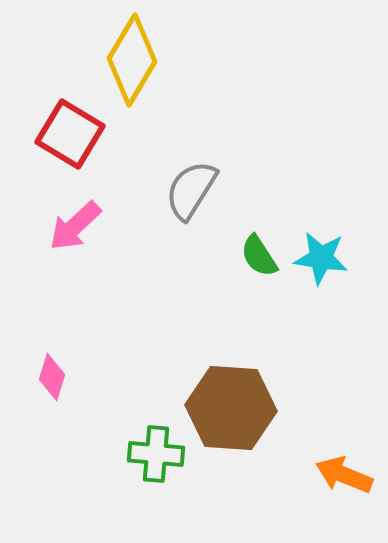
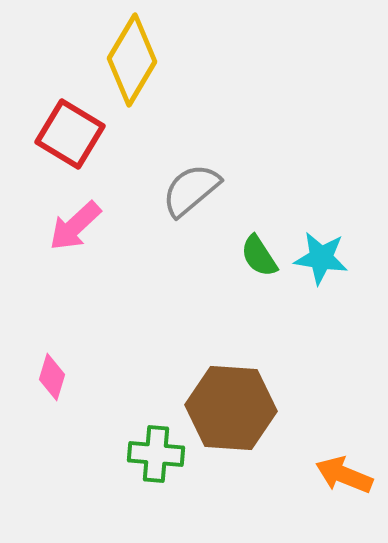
gray semicircle: rotated 18 degrees clockwise
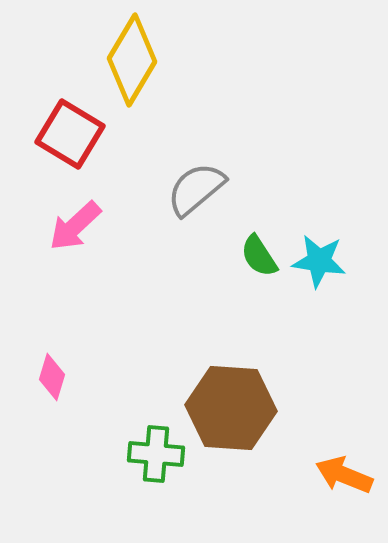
gray semicircle: moved 5 px right, 1 px up
cyan star: moved 2 px left, 3 px down
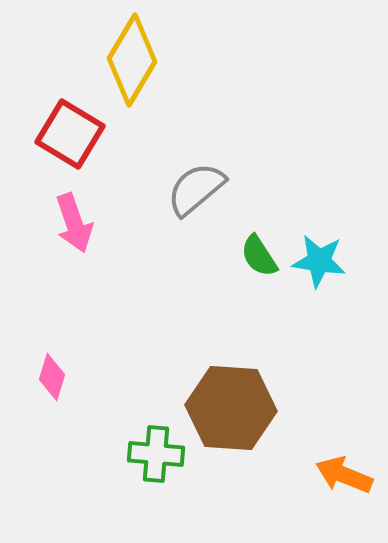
pink arrow: moved 1 px left, 3 px up; rotated 66 degrees counterclockwise
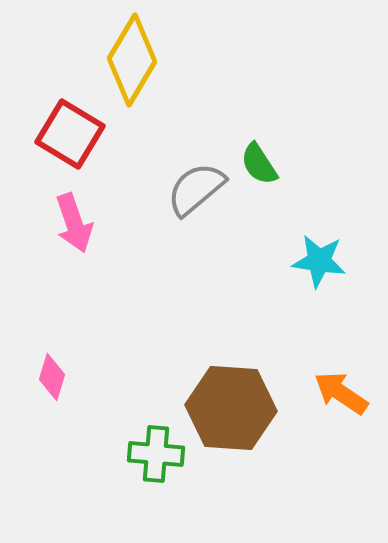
green semicircle: moved 92 px up
orange arrow: moved 3 px left, 82 px up; rotated 12 degrees clockwise
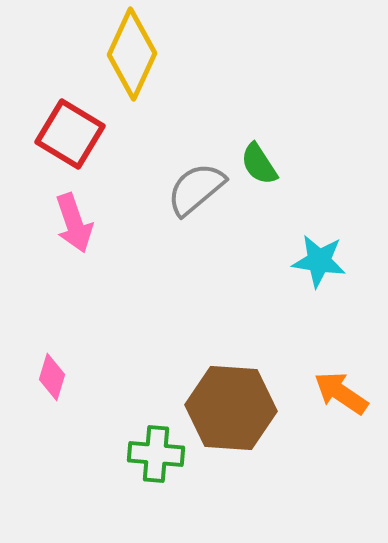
yellow diamond: moved 6 px up; rotated 6 degrees counterclockwise
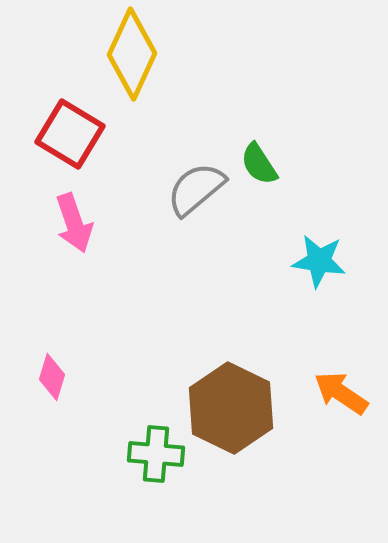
brown hexagon: rotated 22 degrees clockwise
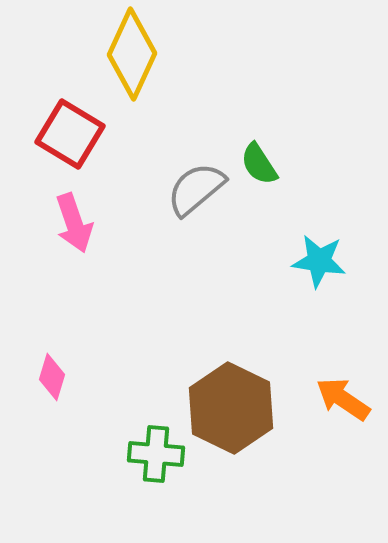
orange arrow: moved 2 px right, 6 px down
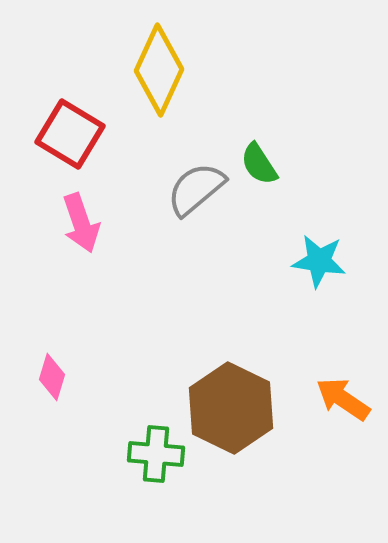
yellow diamond: moved 27 px right, 16 px down
pink arrow: moved 7 px right
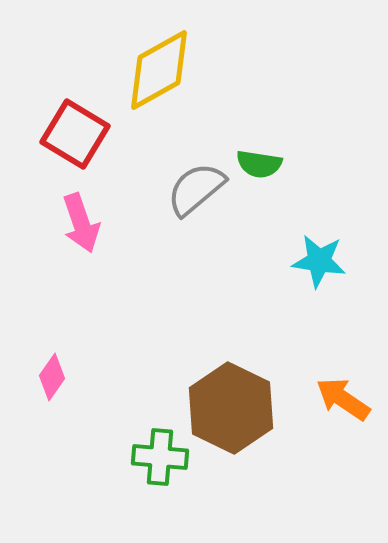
yellow diamond: rotated 36 degrees clockwise
red square: moved 5 px right
green semicircle: rotated 48 degrees counterclockwise
pink diamond: rotated 18 degrees clockwise
green cross: moved 4 px right, 3 px down
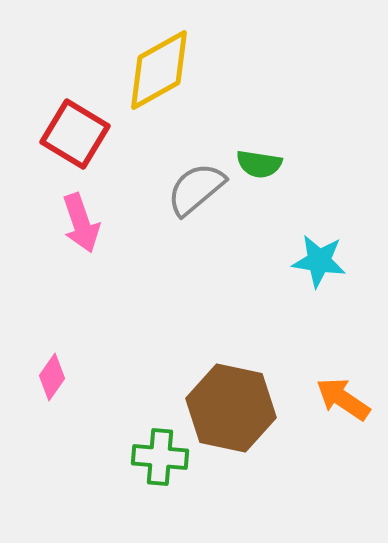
brown hexagon: rotated 14 degrees counterclockwise
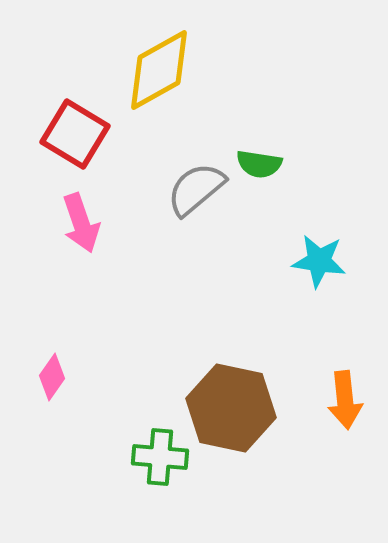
orange arrow: moved 2 px right, 1 px down; rotated 130 degrees counterclockwise
